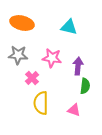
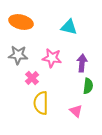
orange ellipse: moved 1 px left, 1 px up
purple arrow: moved 4 px right, 3 px up
green semicircle: moved 3 px right
pink triangle: moved 2 px right, 1 px down; rotated 24 degrees clockwise
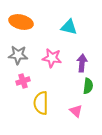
pink cross: moved 9 px left, 3 px down; rotated 24 degrees clockwise
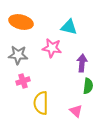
pink star: moved 10 px up
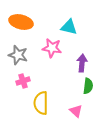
gray star: rotated 12 degrees clockwise
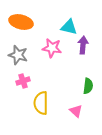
purple arrow: moved 1 px right, 18 px up
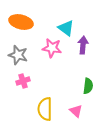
cyan triangle: moved 3 px left, 1 px down; rotated 24 degrees clockwise
yellow semicircle: moved 4 px right, 6 px down
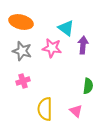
gray star: moved 4 px right, 4 px up
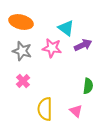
purple arrow: rotated 60 degrees clockwise
pink cross: rotated 24 degrees counterclockwise
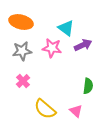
gray star: rotated 24 degrees counterclockwise
yellow semicircle: rotated 50 degrees counterclockwise
